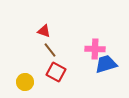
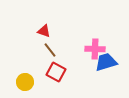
blue trapezoid: moved 2 px up
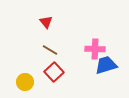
red triangle: moved 2 px right, 9 px up; rotated 32 degrees clockwise
brown line: rotated 21 degrees counterclockwise
blue trapezoid: moved 3 px down
red square: moved 2 px left; rotated 18 degrees clockwise
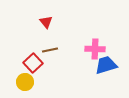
brown line: rotated 42 degrees counterclockwise
red square: moved 21 px left, 9 px up
